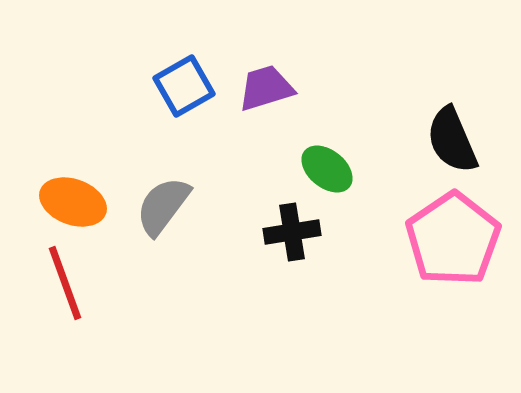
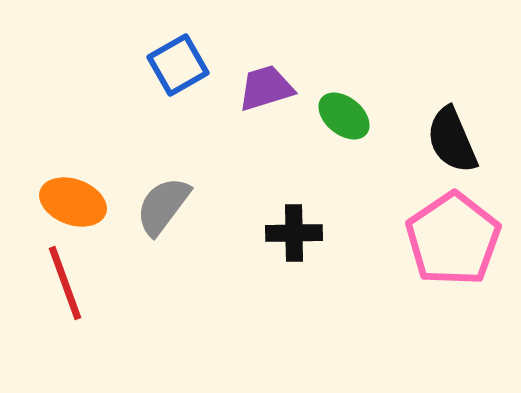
blue square: moved 6 px left, 21 px up
green ellipse: moved 17 px right, 53 px up
black cross: moved 2 px right, 1 px down; rotated 8 degrees clockwise
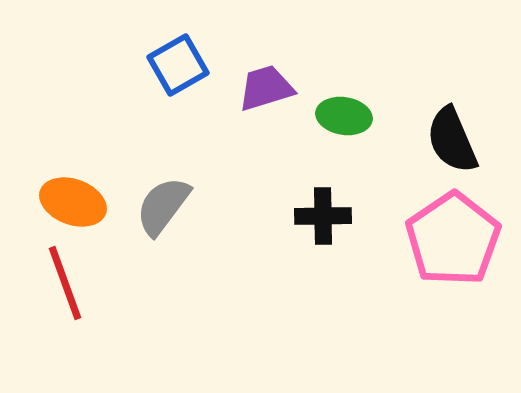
green ellipse: rotated 30 degrees counterclockwise
black cross: moved 29 px right, 17 px up
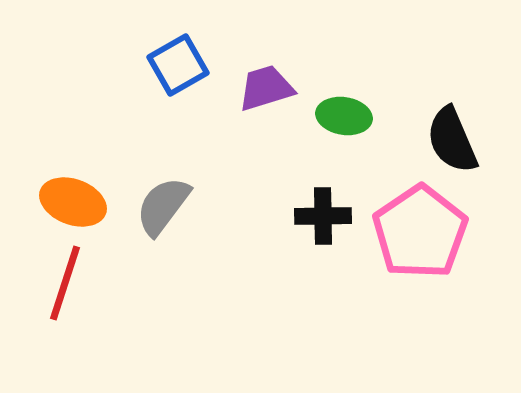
pink pentagon: moved 33 px left, 7 px up
red line: rotated 38 degrees clockwise
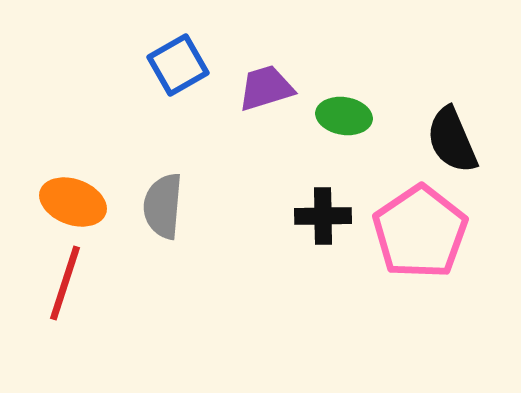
gray semicircle: rotated 32 degrees counterclockwise
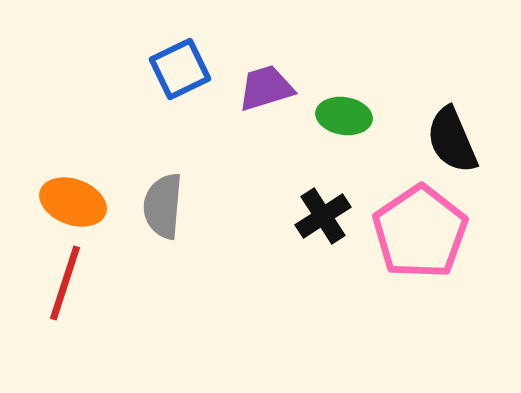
blue square: moved 2 px right, 4 px down; rotated 4 degrees clockwise
black cross: rotated 32 degrees counterclockwise
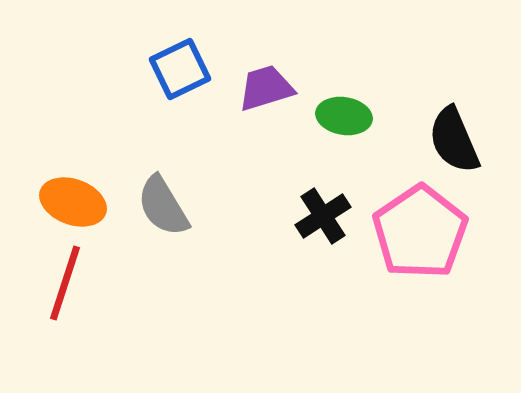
black semicircle: moved 2 px right
gray semicircle: rotated 36 degrees counterclockwise
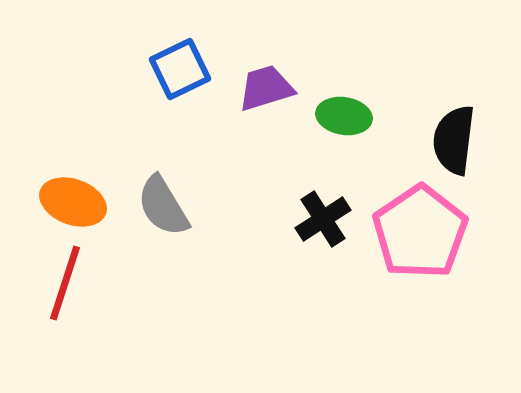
black semicircle: rotated 30 degrees clockwise
black cross: moved 3 px down
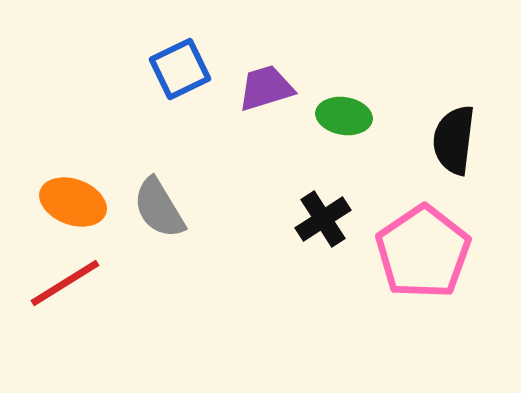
gray semicircle: moved 4 px left, 2 px down
pink pentagon: moved 3 px right, 20 px down
red line: rotated 40 degrees clockwise
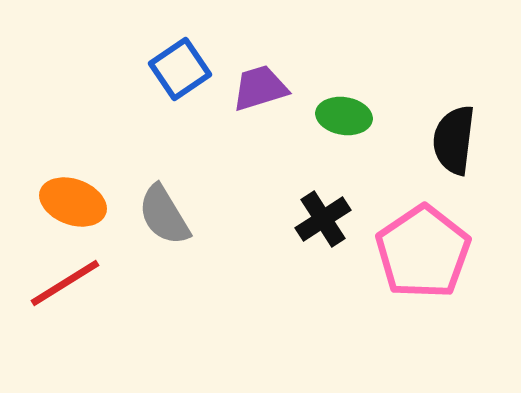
blue square: rotated 8 degrees counterclockwise
purple trapezoid: moved 6 px left
gray semicircle: moved 5 px right, 7 px down
